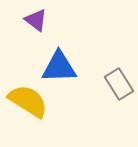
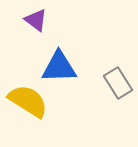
gray rectangle: moved 1 px left, 1 px up
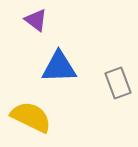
gray rectangle: rotated 12 degrees clockwise
yellow semicircle: moved 3 px right, 16 px down; rotated 6 degrees counterclockwise
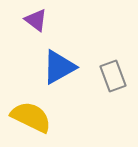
blue triangle: rotated 27 degrees counterclockwise
gray rectangle: moved 5 px left, 7 px up
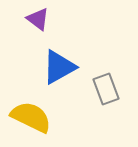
purple triangle: moved 2 px right, 1 px up
gray rectangle: moved 7 px left, 13 px down
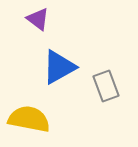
gray rectangle: moved 3 px up
yellow semicircle: moved 2 px left, 2 px down; rotated 15 degrees counterclockwise
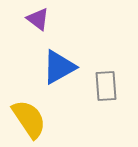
gray rectangle: rotated 16 degrees clockwise
yellow semicircle: rotated 45 degrees clockwise
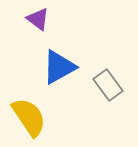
gray rectangle: moved 2 px right, 1 px up; rotated 32 degrees counterclockwise
yellow semicircle: moved 2 px up
